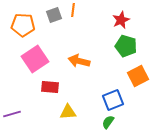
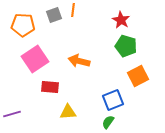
red star: rotated 18 degrees counterclockwise
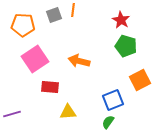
orange square: moved 2 px right, 4 px down
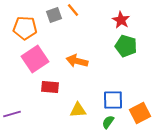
orange line: rotated 48 degrees counterclockwise
orange pentagon: moved 2 px right, 3 px down
orange arrow: moved 2 px left
orange square: moved 33 px down
blue square: rotated 20 degrees clockwise
yellow triangle: moved 10 px right, 2 px up
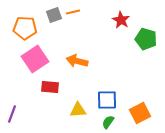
orange line: moved 2 px down; rotated 64 degrees counterclockwise
green pentagon: moved 20 px right, 7 px up
blue square: moved 6 px left
purple line: rotated 54 degrees counterclockwise
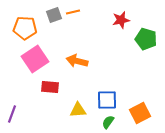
red star: rotated 30 degrees clockwise
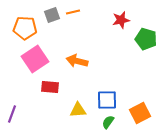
gray square: moved 2 px left
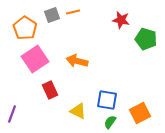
red star: rotated 24 degrees clockwise
orange pentagon: rotated 30 degrees clockwise
red rectangle: moved 3 px down; rotated 60 degrees clockwise
blue square: rotated 10 degrees clockwise
yellow triangle: moved 1 px down; rotated 30 degrees clockwise
green semicircle: moved 2 px right
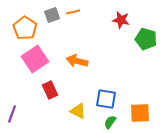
blue square: moved 1 px left, 1 px up
orange square: rotated 25 degrees clockwise
